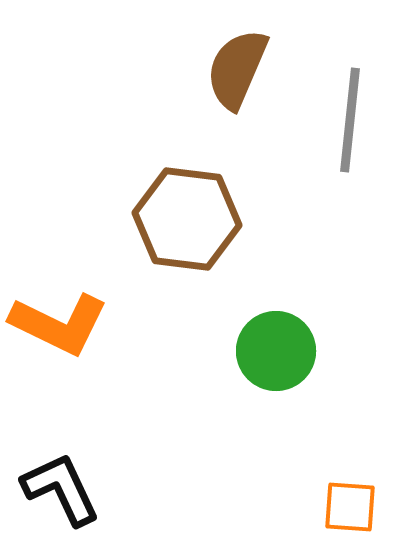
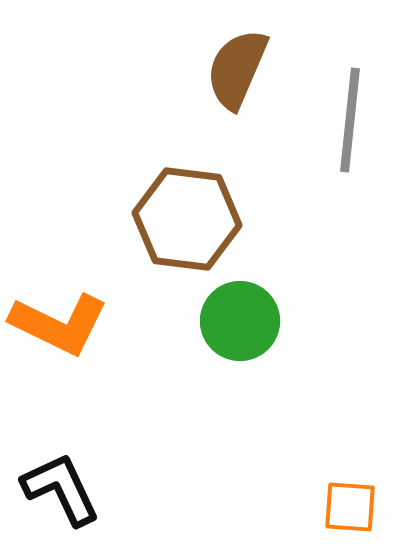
green circle: moved 36 px left, 30 px up
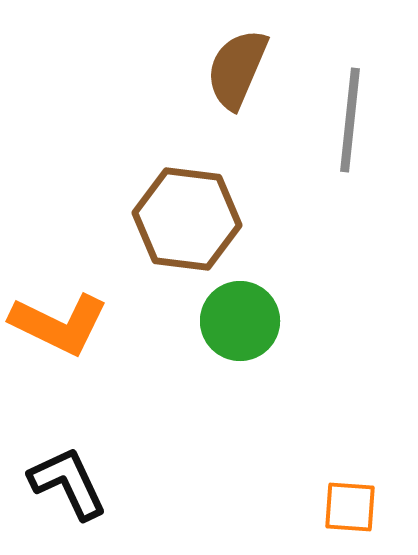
black L-shape: moved 7 px right, 6 px up
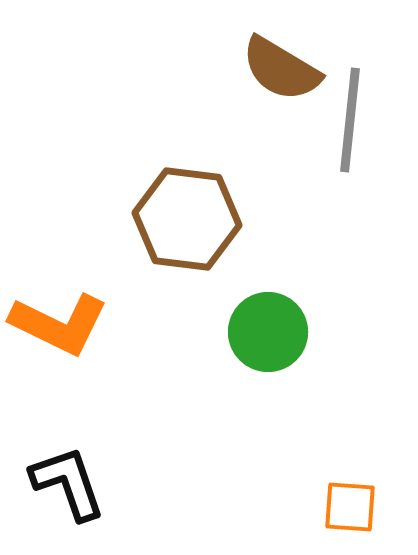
brown semicircle: moved 44 px right; rotated 82 degrees counterclockwise
green circle: moved 28 px right, 11 px down
black L-shape: rotated 6 degrees clockwise
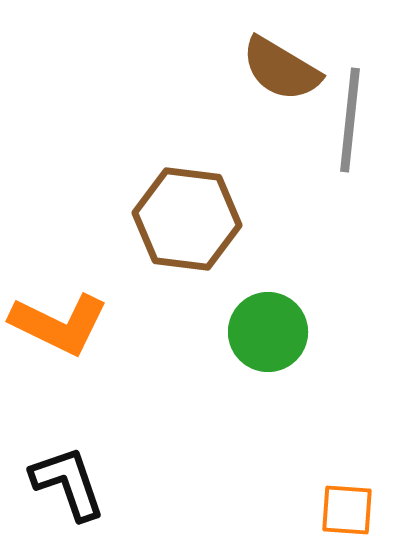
orange square: moved 3 px left, 3 px down
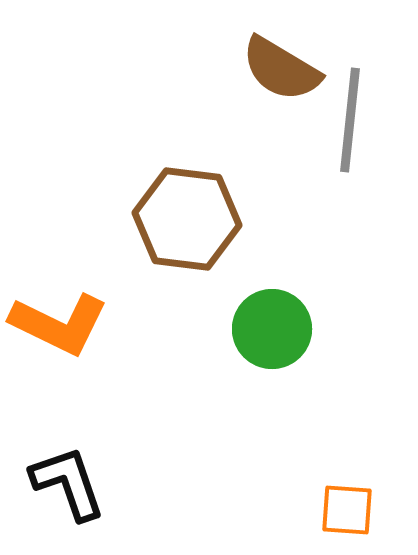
green circle: moved 4 px right, 3 px up
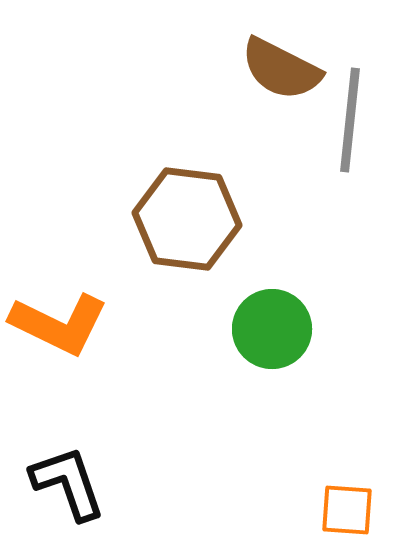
brown semicircle: rotated 4 degrees counterclockwise
